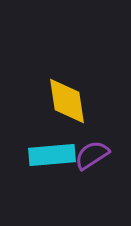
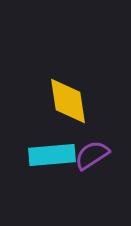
yellow diamond: moved 1 px right
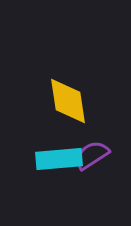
cyan rectangle: moved 7 px right, 4 px down
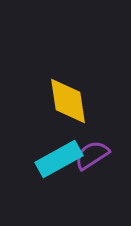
cyan rectangle: rotated 24 degrees counterclockwise
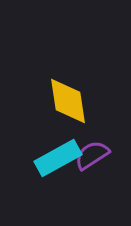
cyan rectangle: moved 1 px left, 1 px up
